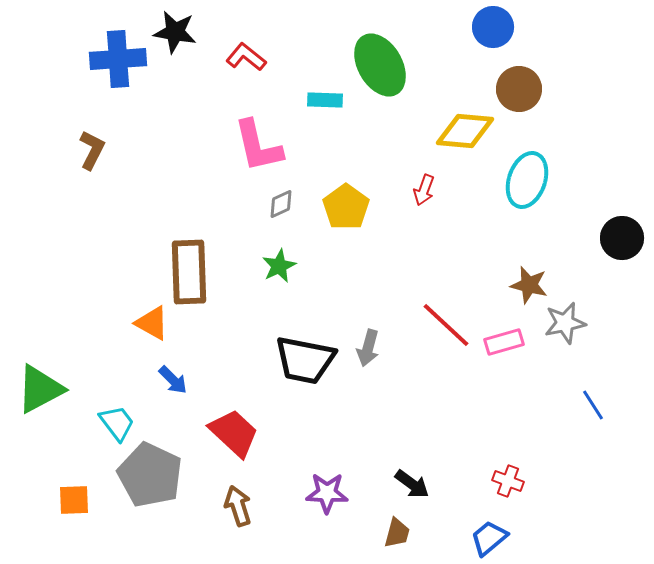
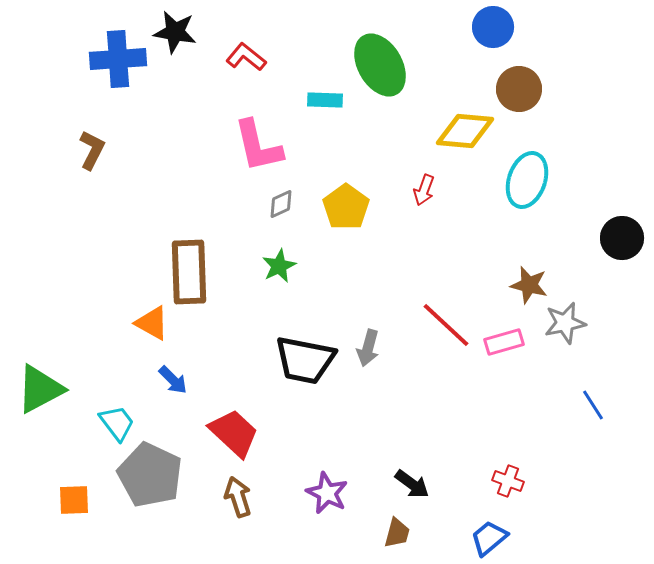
purple star: rotated 24 degrees clockwise
brown arrow: moved 9 px up
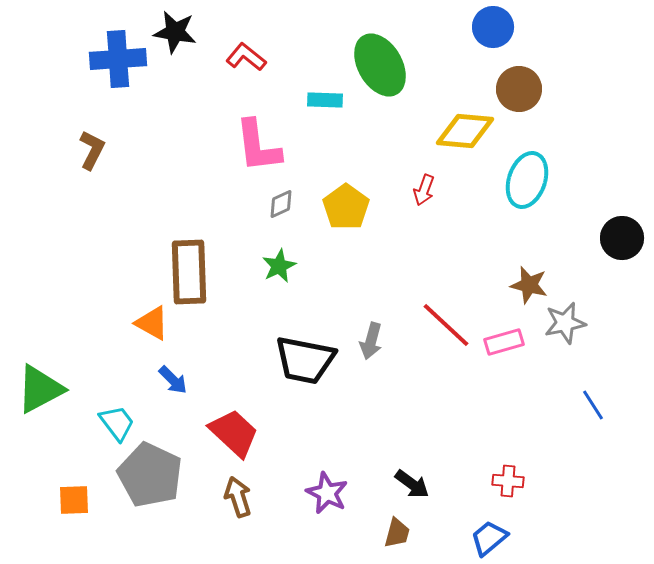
pink L-shape: rotated 6 degrees clockwise
gray arrow: moved 3 px right, 7 px up
red cross: rotated 16 degrees counterclockwise
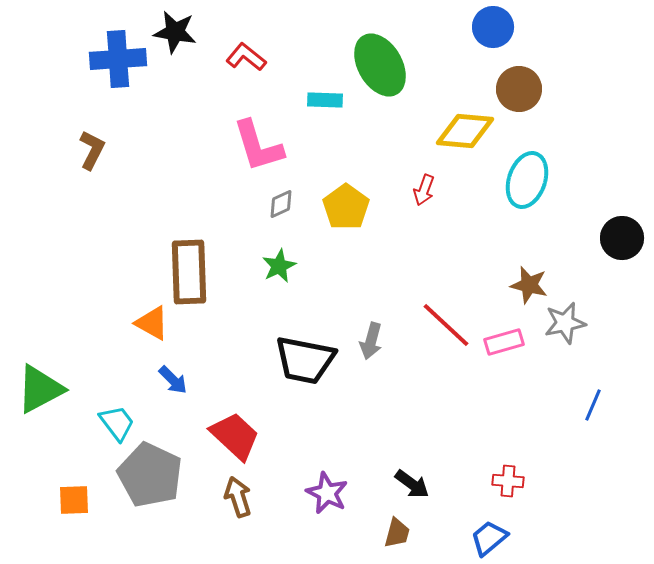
pink L-shape: rotated 10 degrees counterclockwise
blue line: rotated 56 degrees clockwise
red trapezoid: moved 1 px right, 3 px down
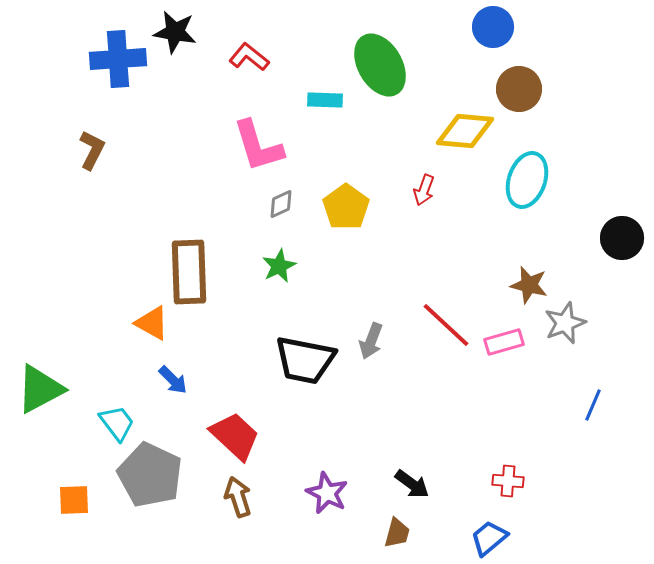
red L-shape: moved 3 px right
gray star: rotated 9 degrees counterclockwise
gray arrow: rotated 6 degrees clockwise
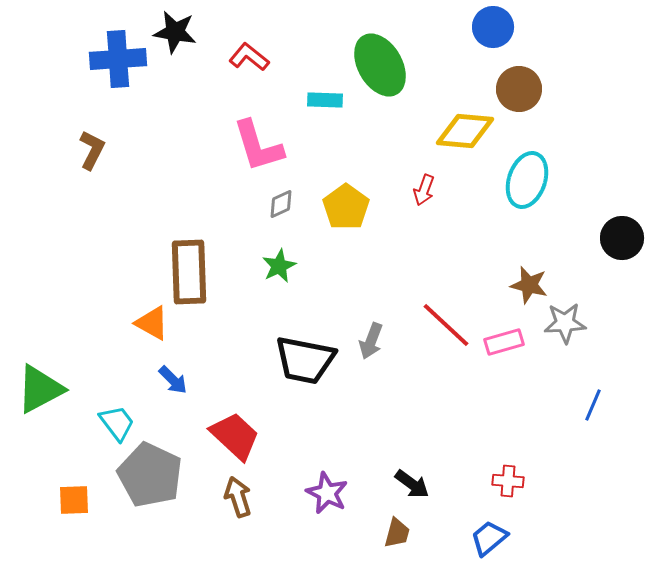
gray star: rotated 18 degrees clockwise
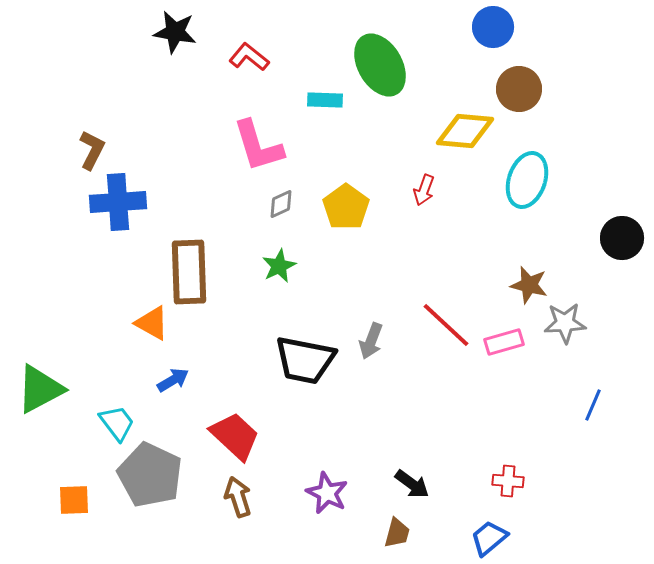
blue cross: moved 143 px down
blue arrow: rotated 76 degrees counterclockwise
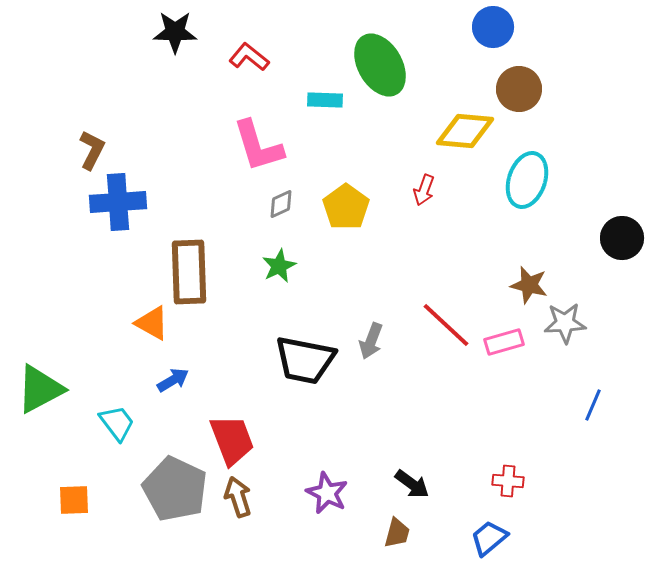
black star: rotated 9 degrees counterclockwise
red trapezoid: moved 3 px left, 4 px down; rotated 26 degrees clockwise
gray pentagon: moved 25 px right, 14 px down
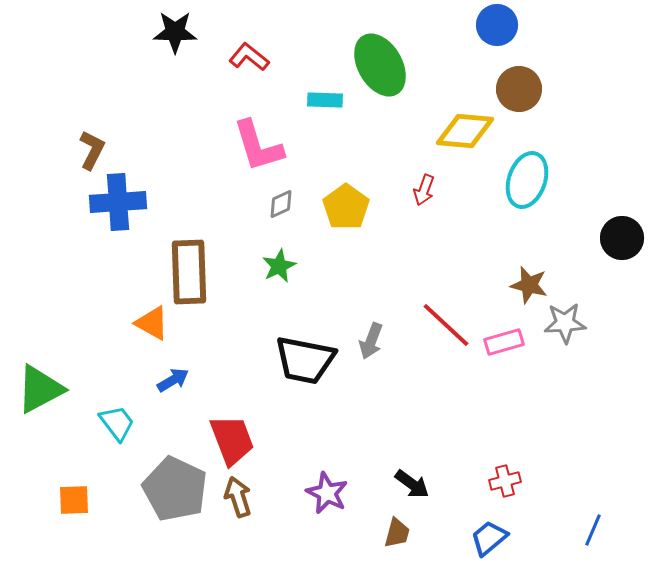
blue circle: moved 4 px right, 2 px up
blue line: moved 125 px down
red cross: moved 3 px left; rotated 20 degrees counterclockwise
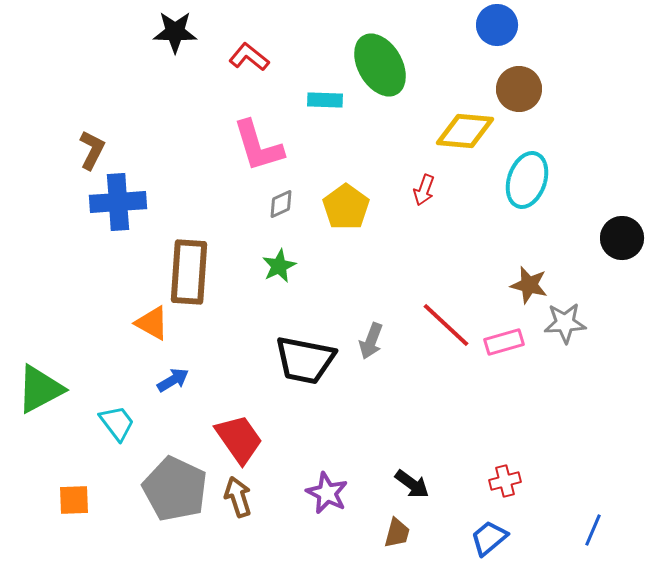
brown rectangle: rotated 6 degrees clockwise
red trapezoid: moved 7 px right, 1 px up; rotated 14 degrees counterclockwise
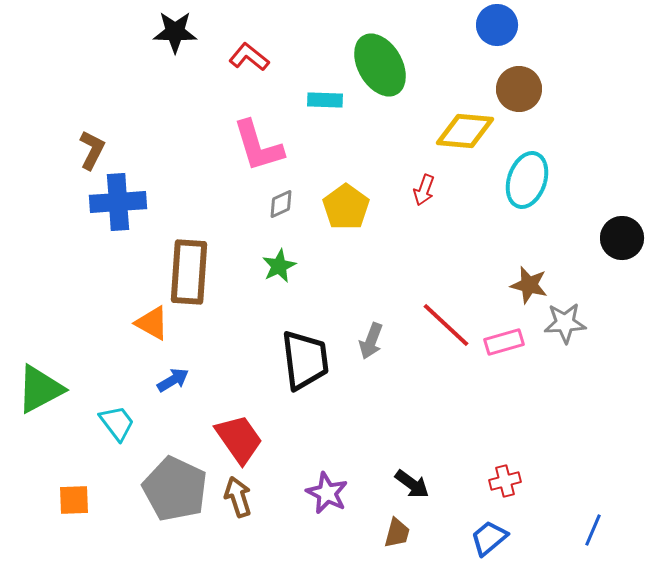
black trapezoid: rotated 108 degrees counterclockwise
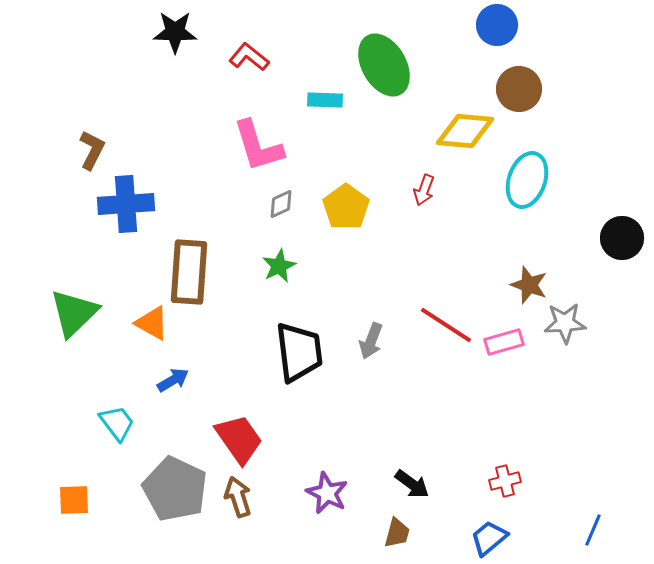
green ellipse: moved 4 px right
blue cross: moved 8 px right, 2 px down
brown star: rotated 6 degrees clockwise
red line: rotated 10 degrees counterclockwise
black trapezoid: moved 6 px left, 8 px up
green triangle: moved 34 px right, 76 px up; rotated 16 degrees counterclockwise
